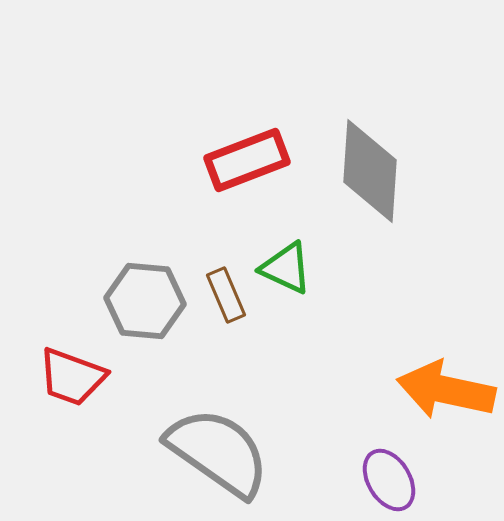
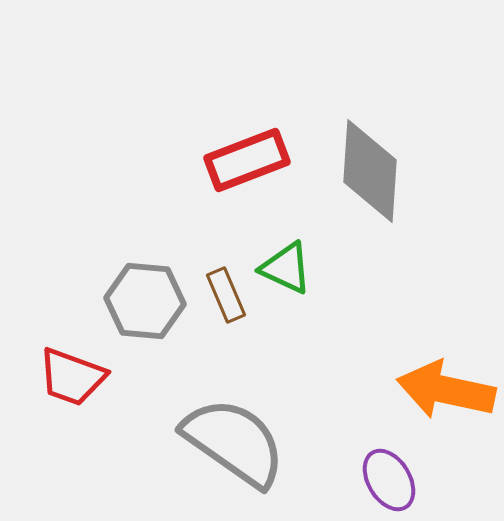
gray semicircle: moved 16 px right, 10 px up
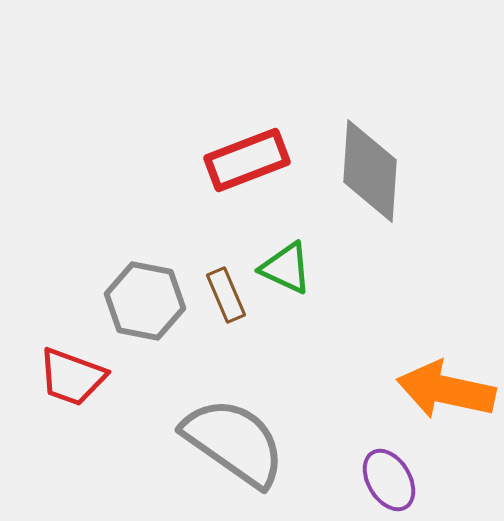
gray hexagon: rotated 6 degrees clockwise
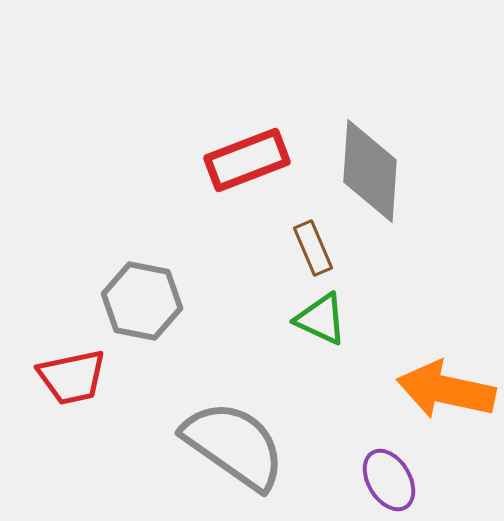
green triangle: moved 35 px right, 51 px down
brown rectangle: moved 87 px right, 47 px up
gray hexagon: moved 3 px left
red trapezoid: rotated 32 degrees counterclockwise
gray semicircle: moved 3 px down
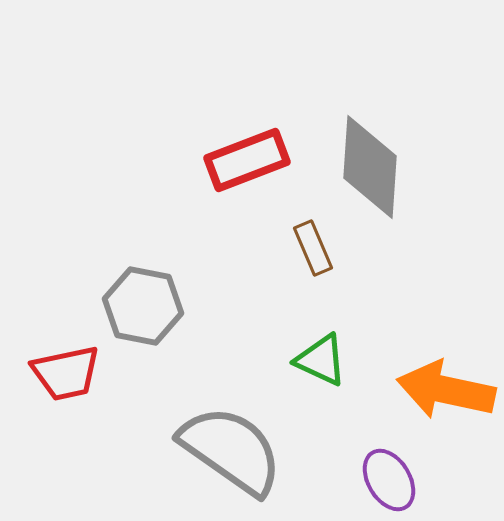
gray diamond: moved 4 px up
gray hexagon: moved 1 px right, 5 px down
green triangle: moved 41 px down
red trapezoid: moved 6 px left, 4 px up
gray semicircle: moved 3 px left, 5 px down
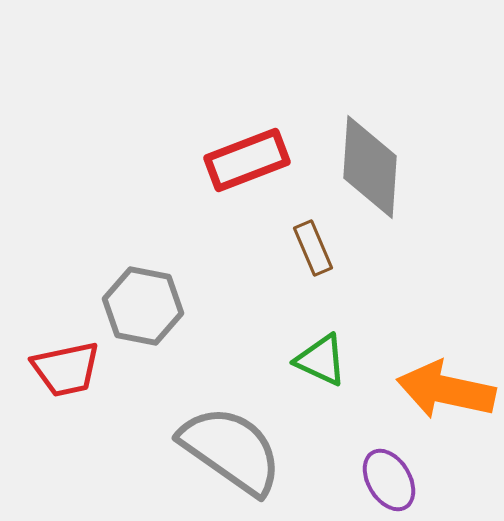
red trapezoid: moved 4 px up
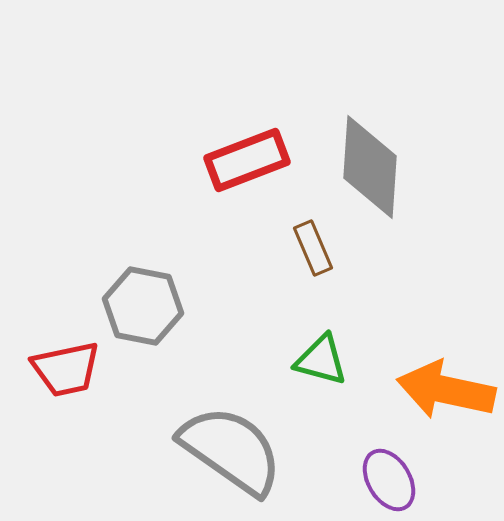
green triangle: rotated 10 degrees counterclockwise
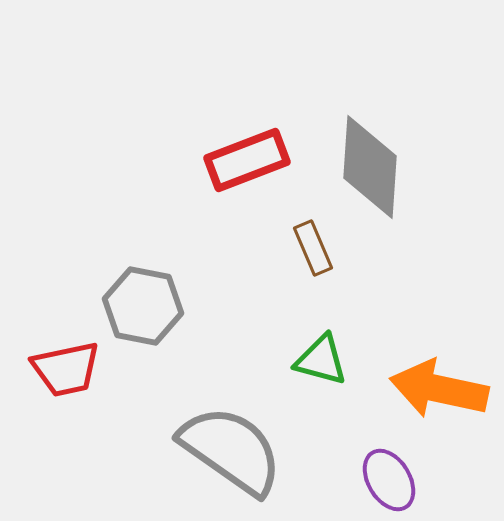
orange arrow: moved 7 px left, 1 px up
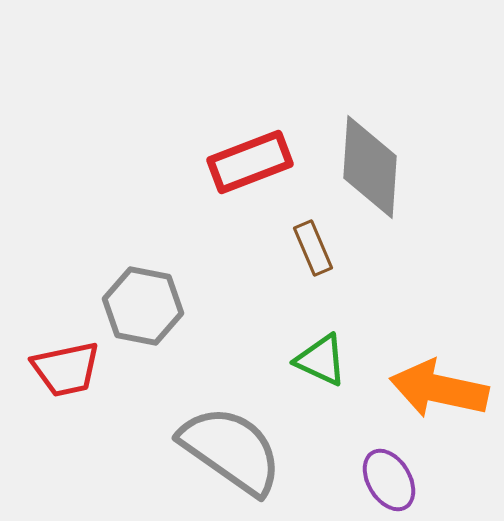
red rectangle: moved 3 px right, 2 px down
green triangle: rotated 10 degrees clockwise
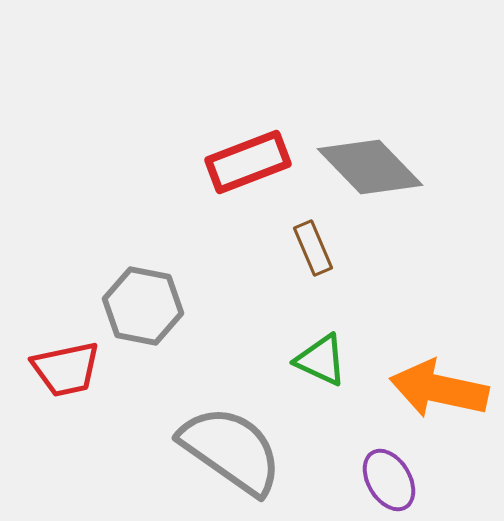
red rectangle: moved 2 px left
gray diamond: rotated 48 degrees counterclockwise
